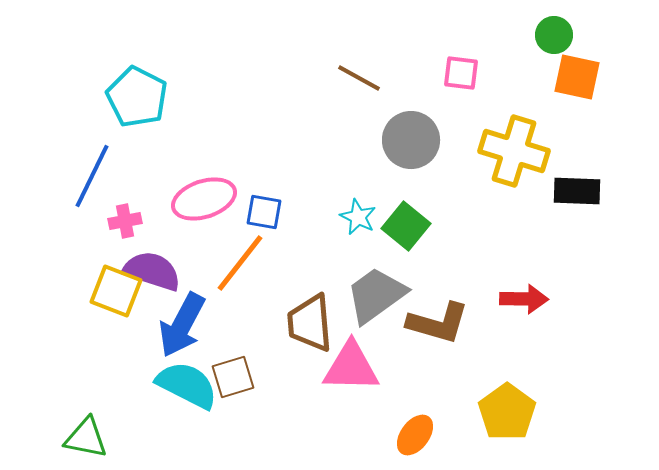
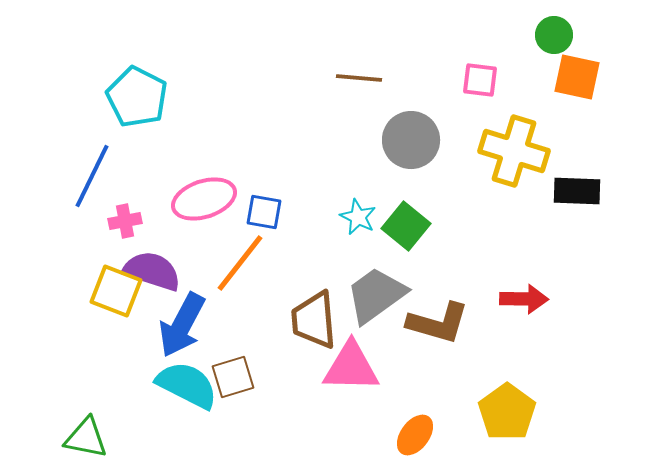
pink square: moved 19 px right, 7 px down
brown line: rotated 24 degrees counterclockwise
brown trapezoid: moved 4 px right, 3 px up
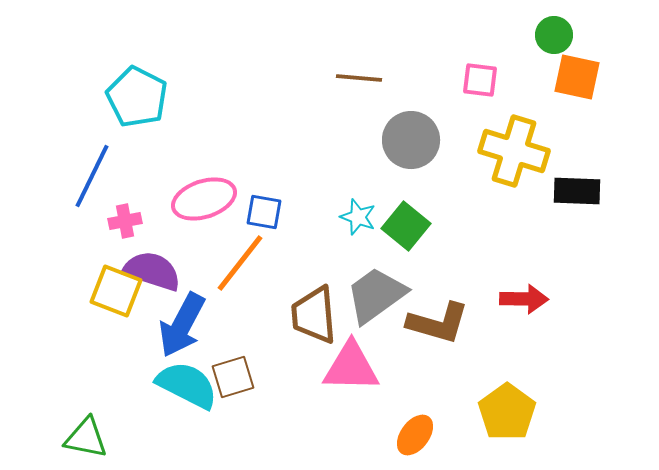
cyan star: rotated 6 degrees counterclockwise
brown trapezoid: moved 5 px up
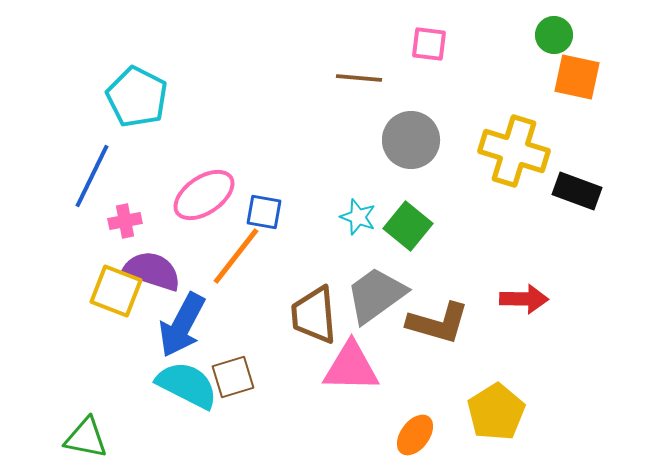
pink square: moved 51 px left, 36 px up
black rectangle: rotated 18 degrees clockwise
pink ellipse: moved 4 px up; rotated 16 degrees counterclockwise
green square: moved 2 px right
orange line: moved 4 px left, 7 px up
yellow pentagon: moved 11 px left; rotated 4 degrees clockwise
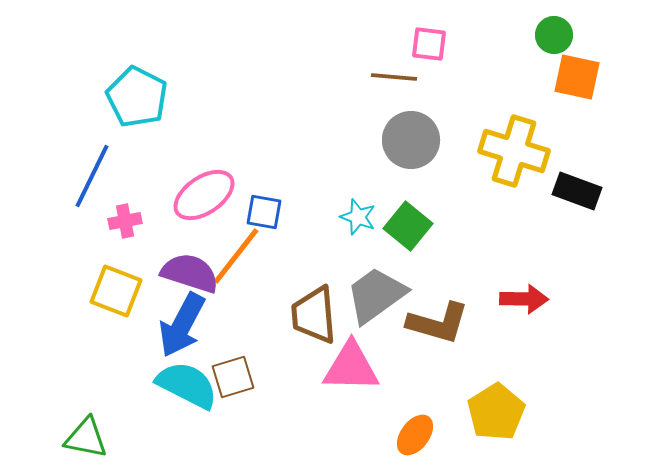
brown line: moved 35 px right, 1 px up
purple semicircle: moved 38 px right, 2 px down
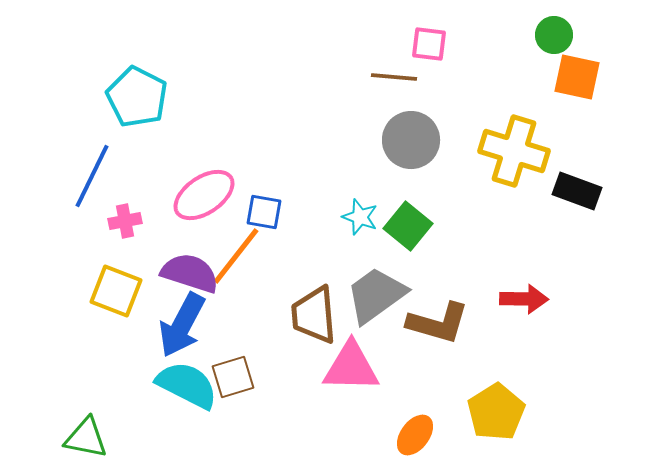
cyan star: moved 2 px right
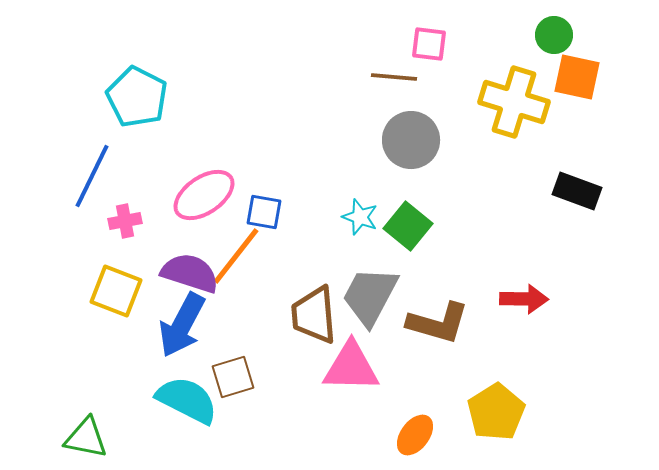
yellow cross: moved 49 px up
gray trapezoid: moved 6 px left, 1 px down; rotated 26 degrees counterclockwise
cyan semicircle: moved 15 px down
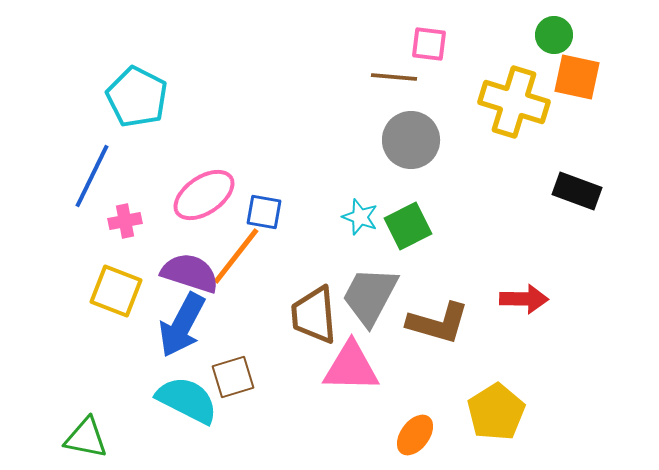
green square: rotated 24 degrees clockwise
